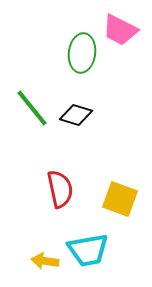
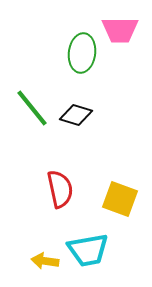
pink trapezoid: rotated 27 degrees counterclockwise
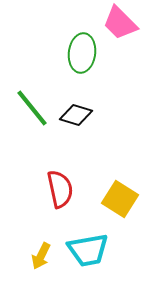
pink trapezoid: moved 7 px up; rotated 45 degrees clockwise
yellow square: rotated 12 degrees clockwise
yellow arrow: moved 4 px left, 5 px up; rotated 72 degrees counterclockwise
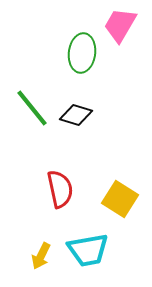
pink trapezoid: moved 2 px down; rotated 75 degrees clockwise
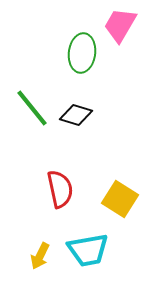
yellow arrow: moved 1 px left
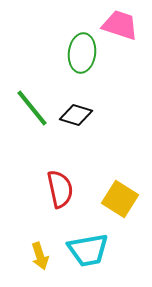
pink trapezoid: rotated 78 degrees clockwise
yellow arrow: rotated 44 degrees counterclockwise
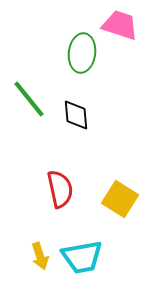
green line: moved 3 px left, 9 px up
black diamond: rotated 68 degrees clockwise
cyan trapezoid: moved 6 px left, 7 px down
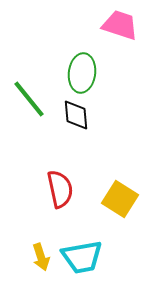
green ellipse: moved 20 px down
yellow arrow: moved 1 px right, 1 px down
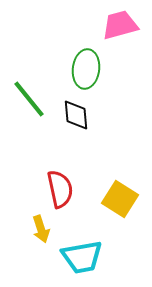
pink trapezoid: rotated 33 degrees counterclockwise
green ellipse: moved 4 px right, 4 px up
yellow arrow: moved 28 px up
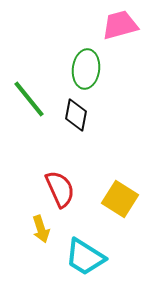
black diamond: rotated 16 degrees clockwise
red semicircle: rotated 12 degrees counterclockwise
cyan trapezoid: moved 3 px right; rotated 42 degrees clockwise
